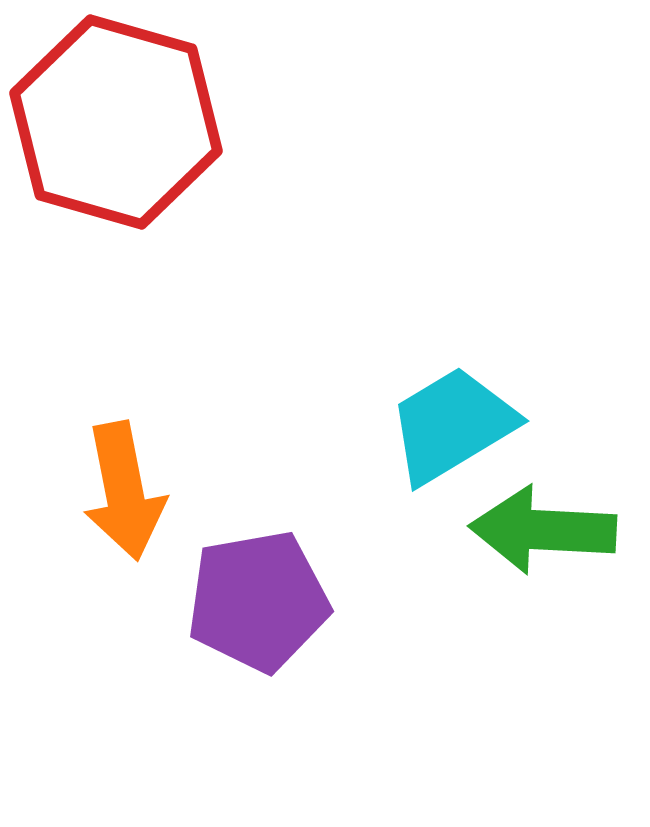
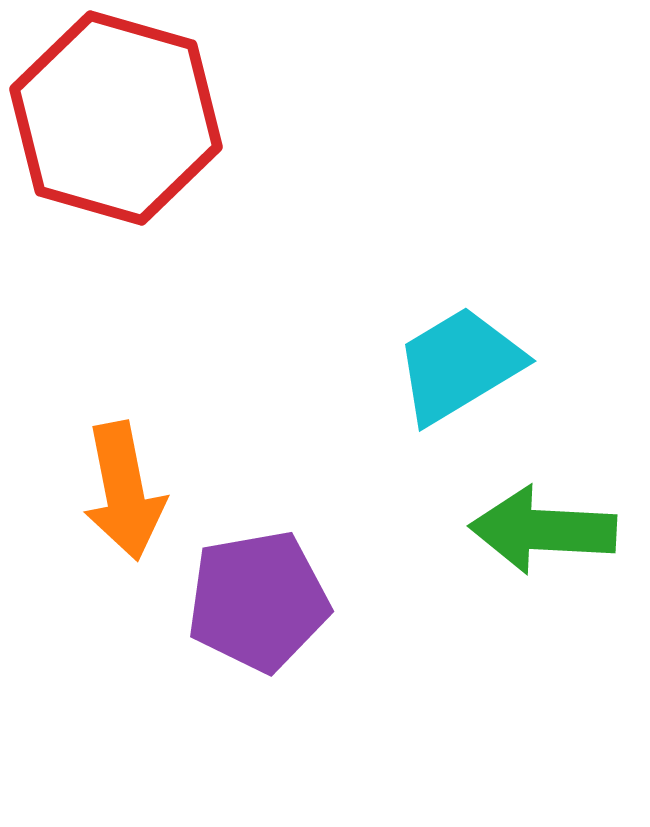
red hexagon: moved 4 px up
cyan trapezoid: moved 7 px right, 60 px up
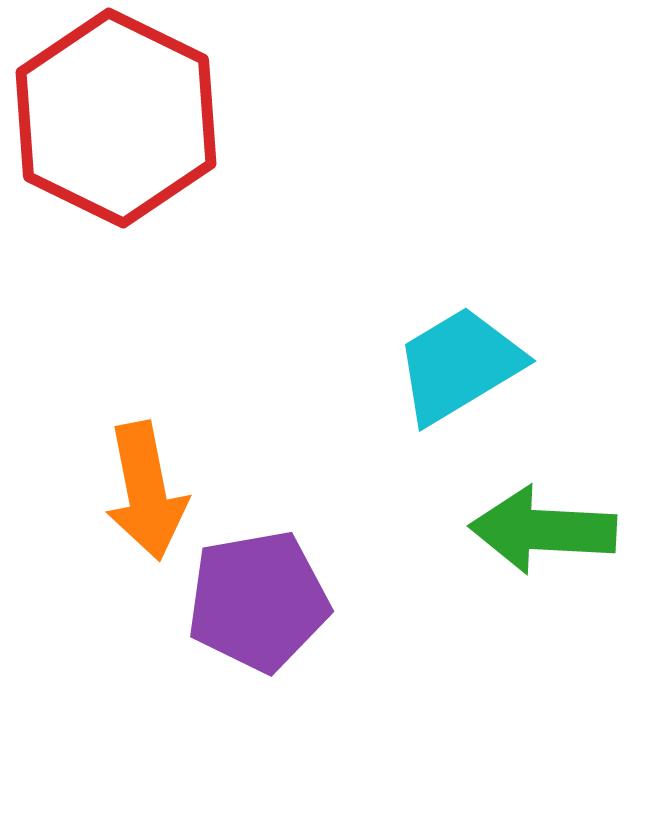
red hexagon: rotated 10 degrees clockwise
orange arrow: moved 22 px right
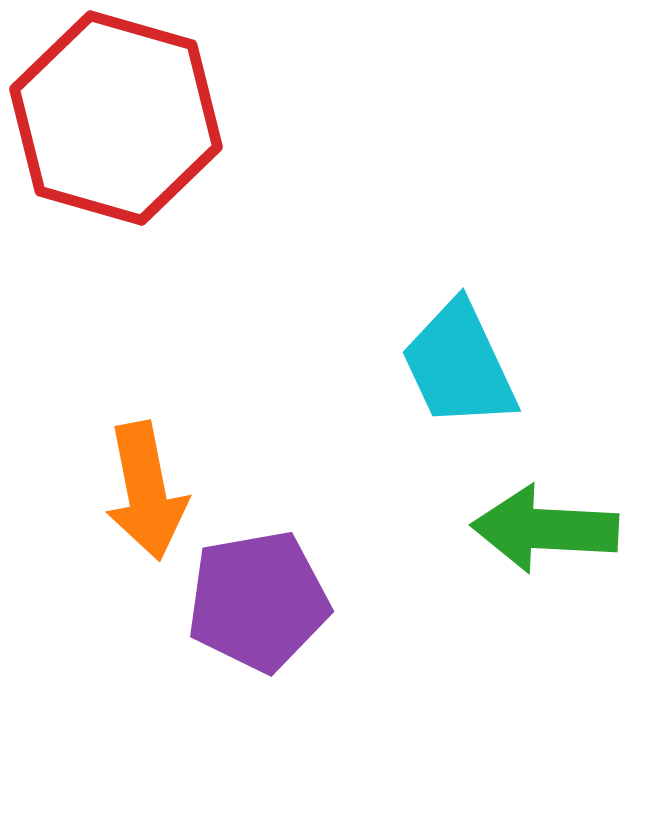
red hexagon: rotated 10 degrees counterclockwise
cyan trapezoid: rotated 84 degrees counterclockwise
green arrow: moved 2 px right, 1 px up
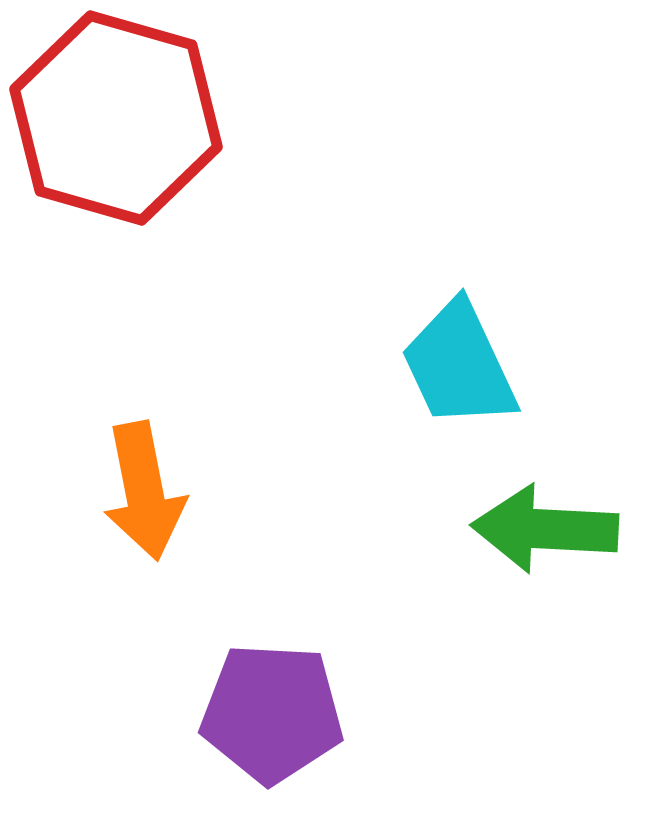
orange arrow: moved 2 px left
purple pentagon: moved 14 px right, 112 px down; rotated 13 degrees clockwise
